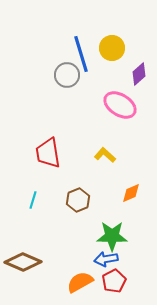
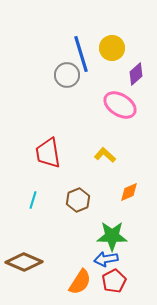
purple diamond: moved 3 px left
orange diamond: moved 2 px left, 1 px up
brown diamond: moved 1 px right
orange semicircle: rotated 152 degrees clockwise
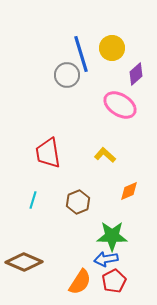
orange diamond: moved 1 px up
brown hexagon: moved 2 px down
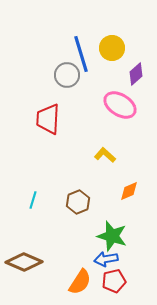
red trapezoid: moved 34 px up; rotated 12 degrees clockwise
green star: rotated 16 degrees clockwise
red pentagon: rotated 15 degrees clockwise
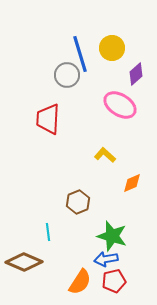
blue line: moved 1 px left
orange diamond: moved 3 px right, 8 px up
cyan line: moved 15 px right, 32 px down; rotated 24 degrees counterclockwise
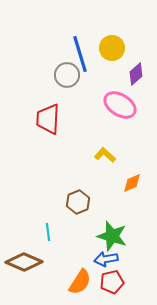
red pentagon: moved 2 px left, 1 px down
